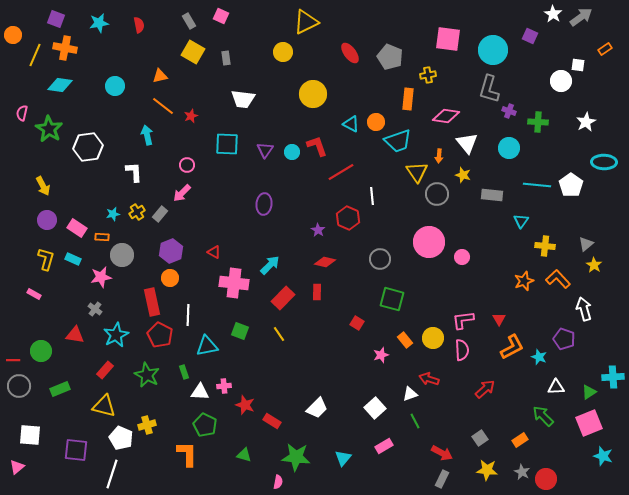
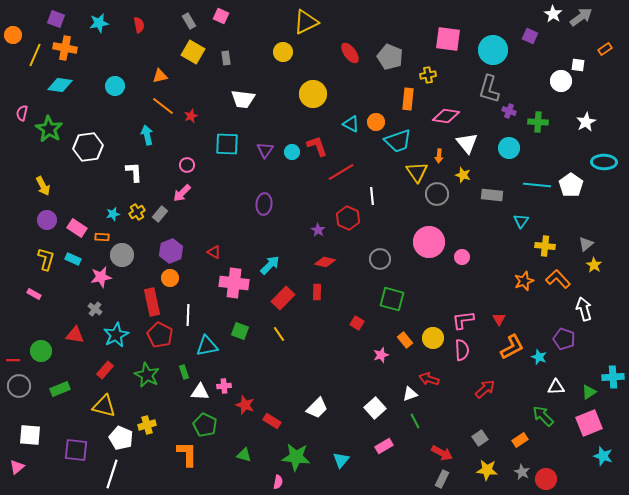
cyan triangle at (343, 458): moved 2 px left, 2 px down
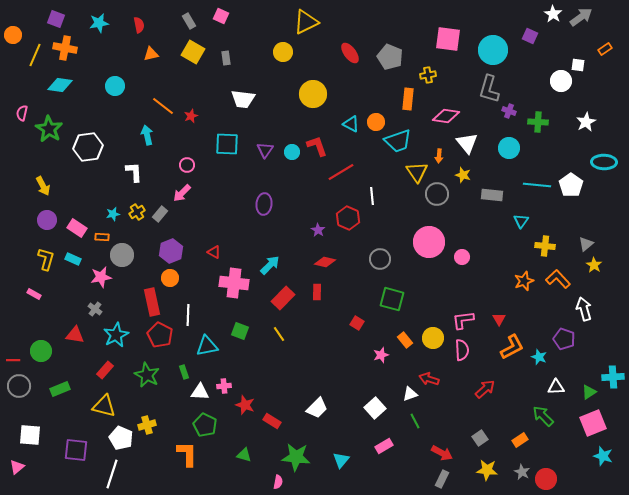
orange triangle at (160, 76): moved 9 px left, 22 px up
pink square at (589, 423): moved 4 px right
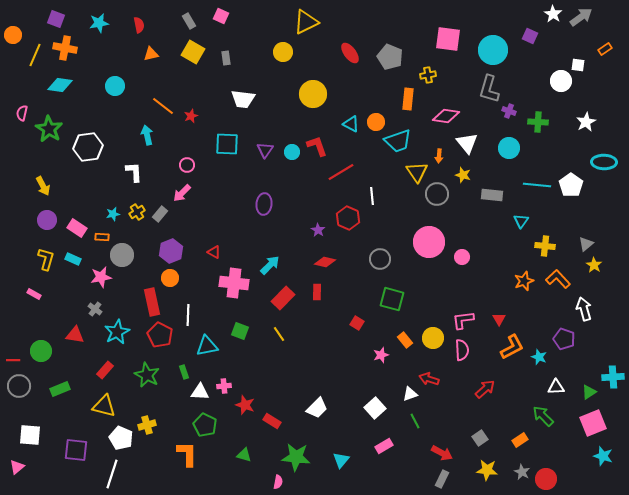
cyan star at (116, 335): moved 1 px right, 3 px up
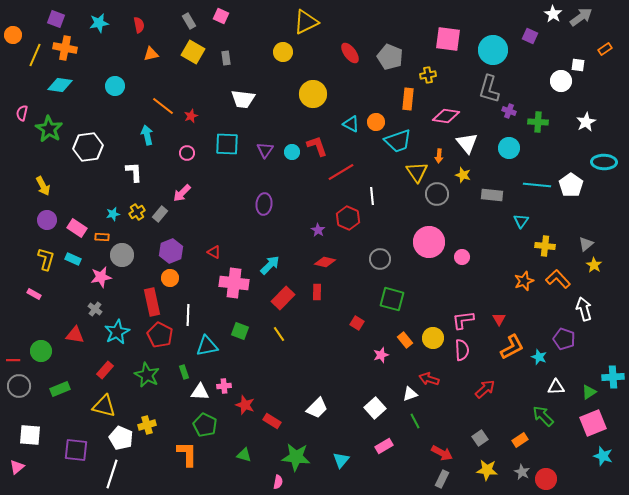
pink circle at (187, 165): moved 12 px up
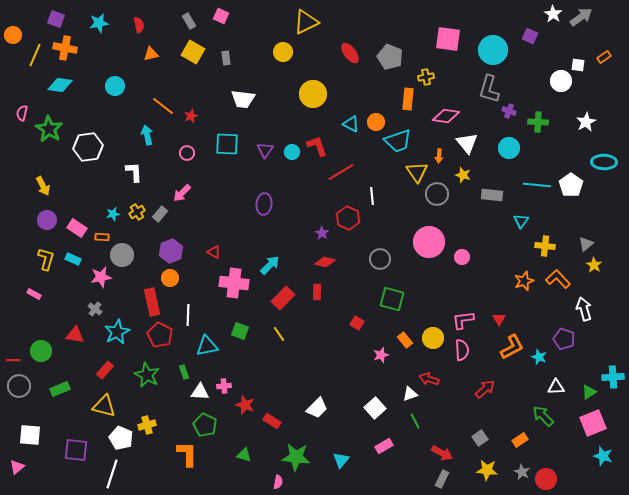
orange rectangle at (605, 49): moved 1 px left, 8 px down
yellow cross at (428, 75): moved 2 px left, 2 px down
purple star at (318, 230): moved 4 px right, 3 px down
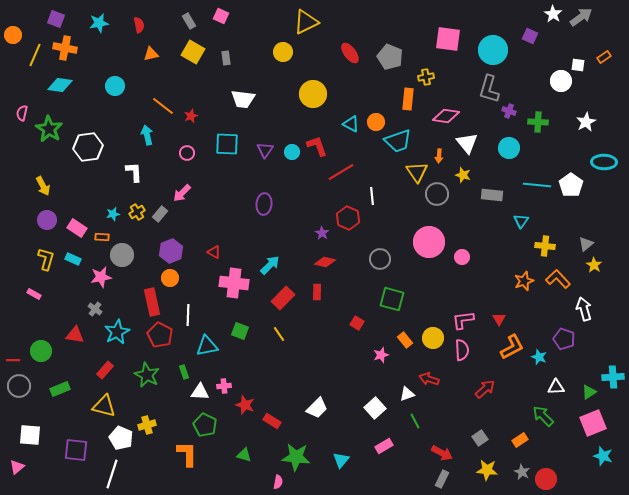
white triangle at (410, 394): moved 3 px left
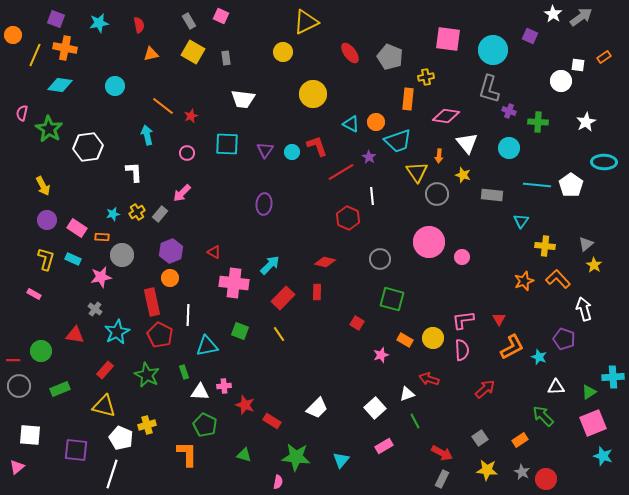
purple star at (322, 233): moved 47 px right, 76 px up
orange rectangle at (405, 340): rotated 21 degrees counterclockwise
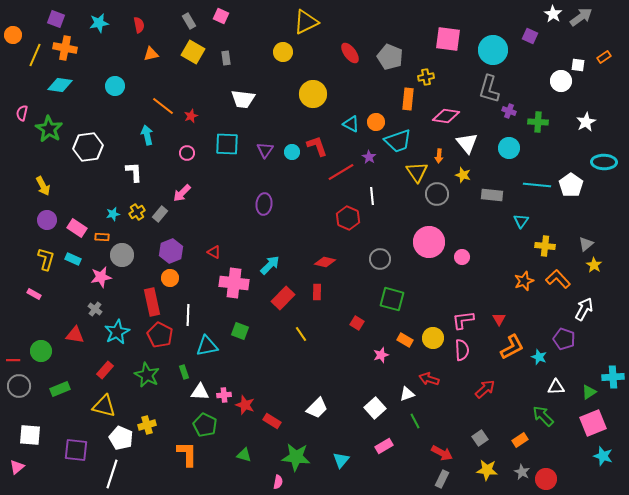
white arrow at (584, 309): rotated 45 degrees clockwise
yellow line at (279, 334): moved 22 px right
pink cross at (224, 386): moved 9 px down
